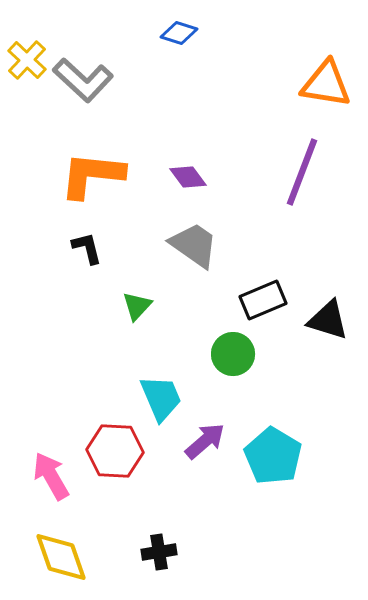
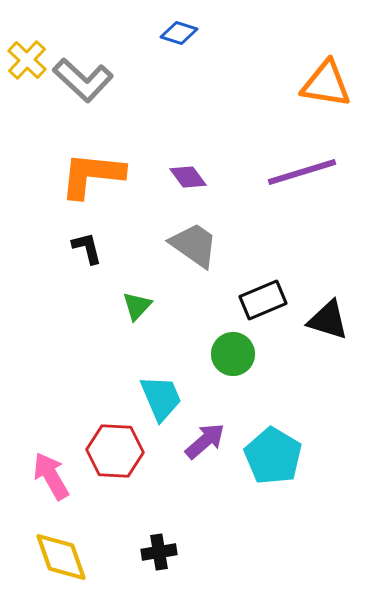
purple line: rotated 52 degrees clockwise
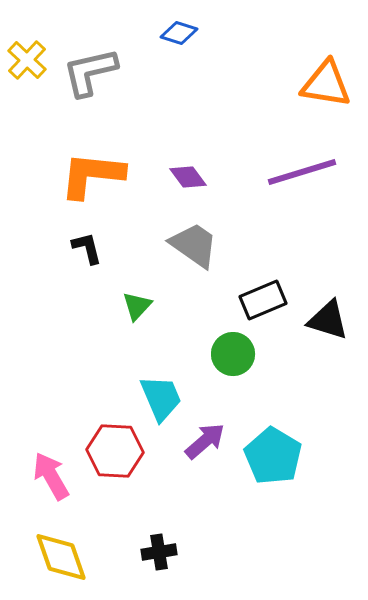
gray L-shape: moved 7 px right, 8 px up; rotated 124 degrees clockwise
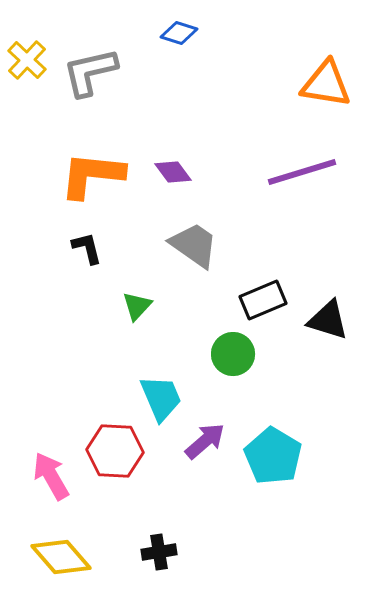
purple diamond: moved 15 px left, 5 px up
yellow diamond: rotated 22 degrees counterclockwise
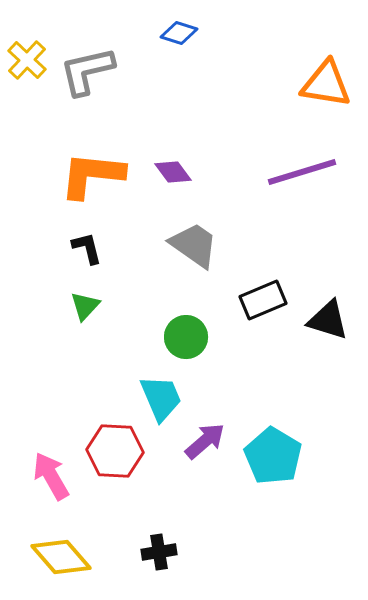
gray L-shape: moved 3 px left, 1 px up
green triangle: moved 52 px left
green circle: moved 47 px left, 17 px up
